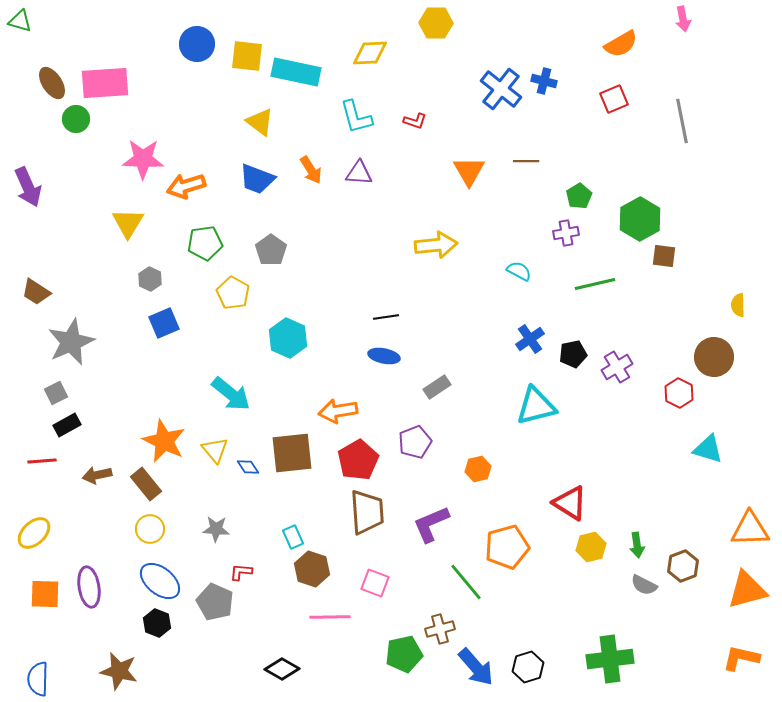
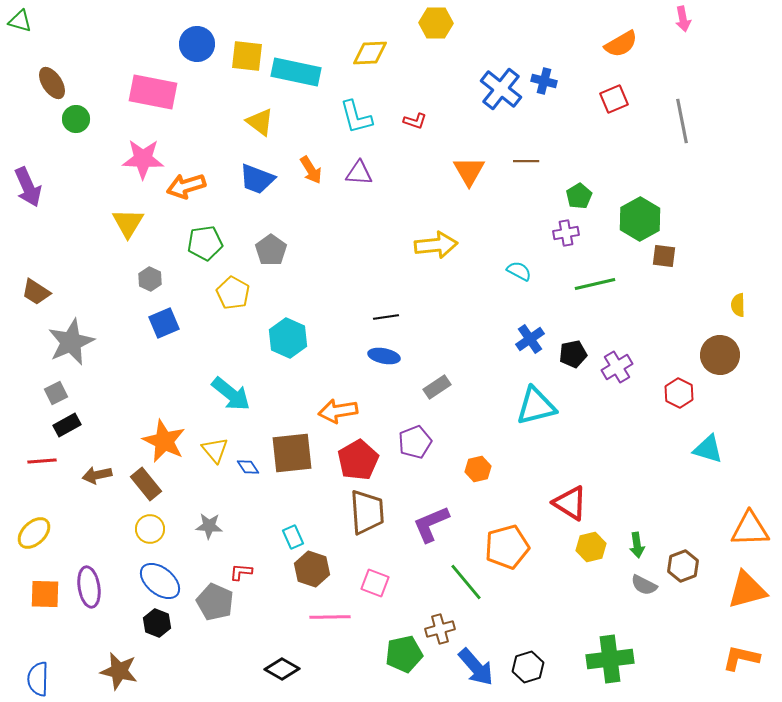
pink rectangle at (105, 83): moved 48 px right, 9 px down; rotated 15 degrees clockwise
brown circle at (714, 357): moved 6 px right, 2 px up
gray star at (216, 529): moved 7 px left, 3 px up
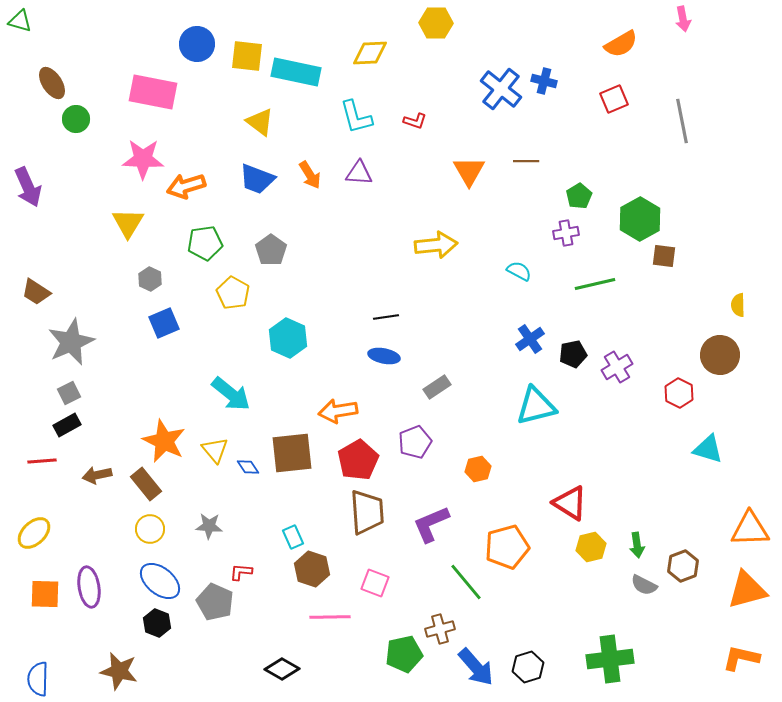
orange arrow at (311, 170): moved 1 px left, 5 px down
gray square at (56, 393): moved 13 px right
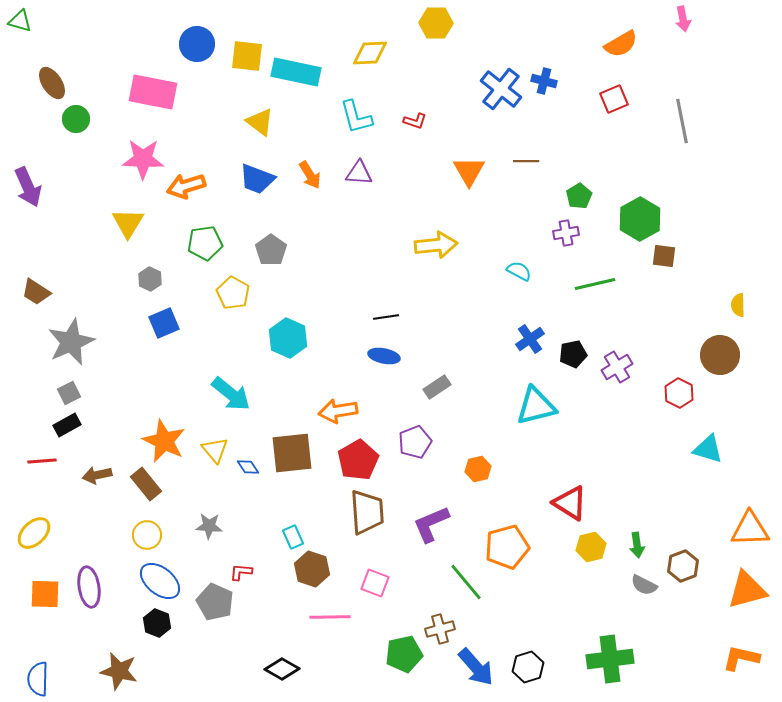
yellow circle at (150, 529): moved 3 px left, 6 px down
